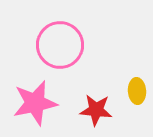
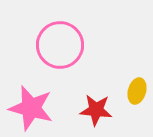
yellow ellipse: rotated 20 degrees clockwise
pink star: moved 4 px left, 5 px down; rotated 27 degrees clockwise
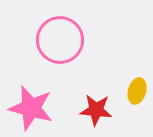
pink circle: moved 5 px up
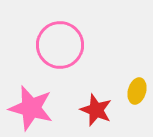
pink circle: moved 5 px down
red star: rotated 16 degrees clockwise
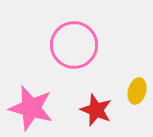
pink circle: moved 14 px right
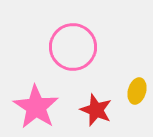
pink circle: moved 1 px left, 2 px down
pink star: moved 5 px right, 1 px up; rotated 18 degrees clockwise
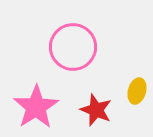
pink star: rotated 6 degrees clockwise
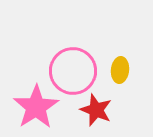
pink circle: moved 24 px down
yellow ellipse: moved 17 px left, 21 px up; rotated 10 degrees counterclockwise
